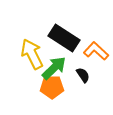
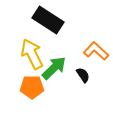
black rectangle: moved 16 px left, 18 px up
orange pentagon: moved 20 px left
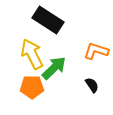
orange L-shape: rotated 25 degrees counterclockwise
black semicircle: moved 9 px right, 10 px down
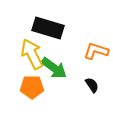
black rectangle: moved 8 px down; rotated 16 degrees counterclockwise
green arrow: rotated 80 degrees clockwise
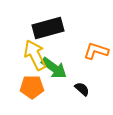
black rectangle: rotated 32 degrees counterclockwise
yellow arrow: moved 3 px right, 1 px down
black semicircle: moved 10 px left, 4 px down; rotated 14 degrees counterclockwise
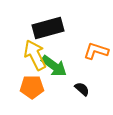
green arrow: moved 2 px up
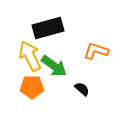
yellow arrow: moved 5 px left, 1 px down
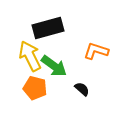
orange pentagon: moved 3 px right, 1 px down; rotated 15 degrees clockwise
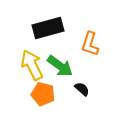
orange L-shape: moved 6 px left, 7 px up; rotated 90 degrees counterclockwise
yellow arrow: moved 2 px right, 9 px down
green arrow: moved 6 px right
orange pentagon: moved 8 px right, 6 px down
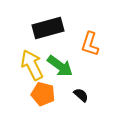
black semicircle: moved 1 px left, 6 px down
